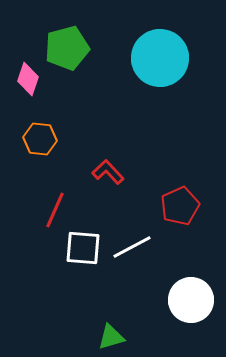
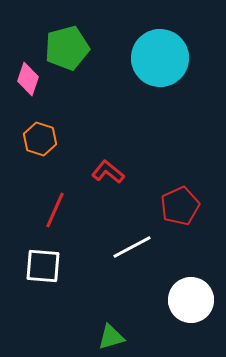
orange hexagon: rotated 12 degrees clockwise
red L-shape: rotated 8 degrees counterclockwise
white square: moved 40 px left, 18 px down
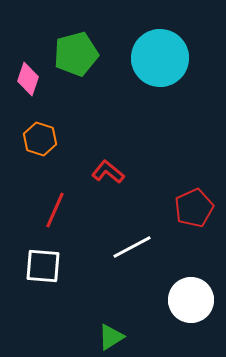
green pentagon: moved 9 px right, 6 px down
red pentagon: moved 14 px right, 2 px down
green triangle: rotated 16 degrees counterclockwise
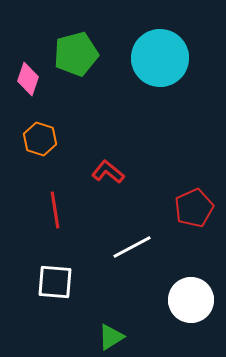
red line: rotated 33 degrees counterclockwise
white square: moved 12 px right, 16 px down
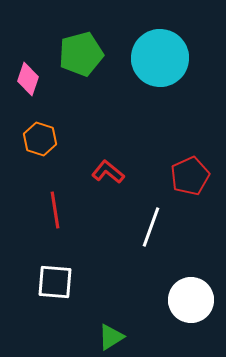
green pentagon: moved 5 px right
red pentagon: moved 4 px left, 32 px up
white line: moved 19 px right, 20 px up; rotated 42 degrees counterclockwise
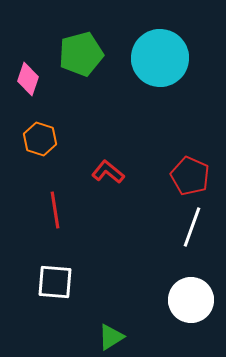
red pentagon: rotated 24 degrees counterclockwise
white line: moved 41 px right
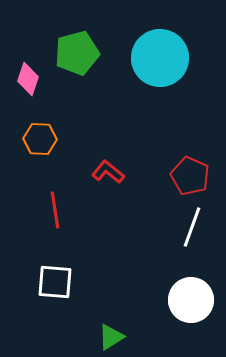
green pentagon: moved 4 px left, 1 px up
orange hexagon: rotated 16 degrees counterclockwise
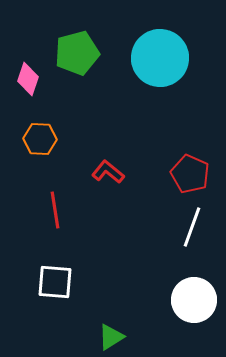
red pentagon: moved 2 px up
white circle: moved 3 px right
